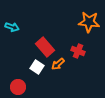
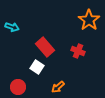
orange star: moved 2 px up; rotated 30 degrees clockwise
orange arrow: moved 23 px down
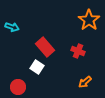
orange arrow: moved 27 px right, 5 px up
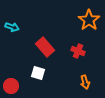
white square: moved 1 px right, 6 px down; rotated 16 degrees counterclockwise
orange arrow: rotated 64 degrees counterclockwise
red circle: moved 7 px left, 1 px up
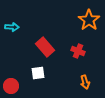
cyan arrow: rotated 16 degrees counterclockwise
white square: rotated 24 degrees counterclockwise
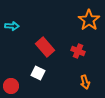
cyan arrow: moved 1 px up
white square: rotated 32 degrees clockwise
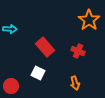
cyan arrow: moved 2 px left, 3 px down
orange arrow: moved 10 px left, 1 px down
